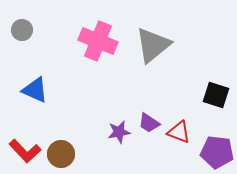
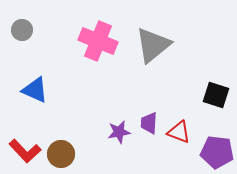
purple trapezoid: rotated 60 degrees clockwise
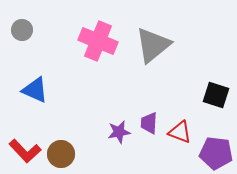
red triangle: moved 1 px right
purple pentagon: moved 1 px left, 1 px down
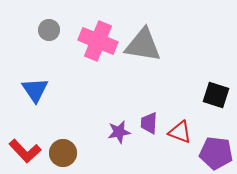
gray circle: moved 27 px right
gray triangle: moved 10 px left; rotated 48 degrees clockwise
blue triangle: rotated 32 degrees clockwise
brown circle: moved 2 px right, 1 px up
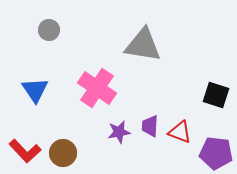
pink cross: moved 1 px left, 47 px down; rotated 12 degrees clockwise
purple trapezoid: moved 1 px right, 3 px down
